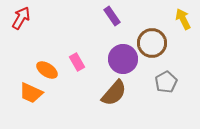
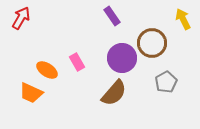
purple circle: moved 1 px left, 1 px up
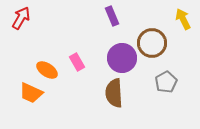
purple rectangle: rotated 12 degrees clockwise
brown semicircle: rotated 136 degrees clockwise
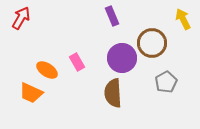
brown semicircle: moved 1 px left
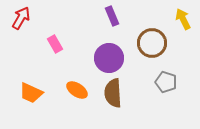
purple circle: moved 13 px left
pink rectangle: moved 22 px left, 18 px up
orange ellipse: moved 30 px right, 20 px down
gray pentagon: rotated 25 degrees counterclockwise
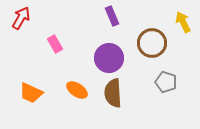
yellow arrow: moved 3 px down
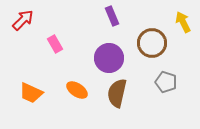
red arrow: moved 2 px right, 2 px down; rotated 15 degrees clockwise
brown semicircle: moved 4 px right; rotated 16 degrees clockwise
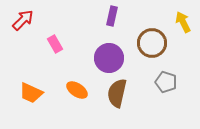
purple rectangle: rotated 36 degrees clockwise
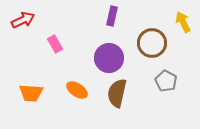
red arrow: rotated 20 degrees clockwise
gray pentagon: moved 1 px up; rotated 10 degrees clockwise
orange trapezoid: rotated 20 degrees counterclockwise
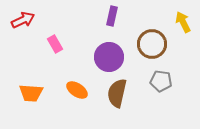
brown circle: moved 1 px down
purple circle: moved 1 px up
gray pentagon: moved 5 px left; rotated 20 degrees counterclockwise
